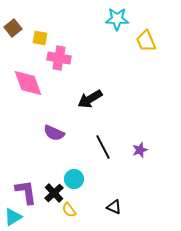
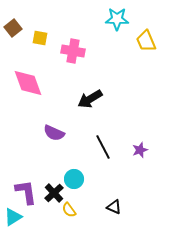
pink cross: moved 14 px right, 7 px up
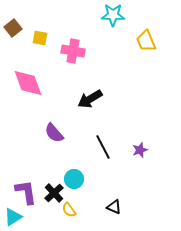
cyan star: moved 4 px left, 4 px up
purple semicircle: rotated 25 degrees clockwise
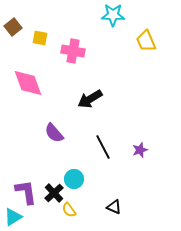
brown square: moved 1 px up
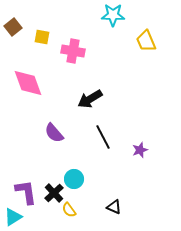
yellow square: moved 2 px right, 1 px up
black line: moved 10 px up
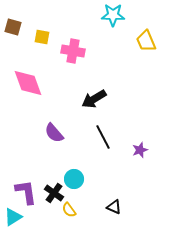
brown square: rotated 36 degrees counterclockwise
black arrow: moved 4 px right
black cross: rotated 12 degrees counterclockwise
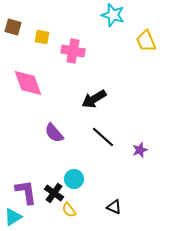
cyan star: rotated 15 degrees clockwise
black line: rotated 20 degrees counterclockwise
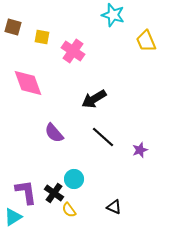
pink cross: rotated 25 degrees clockwise
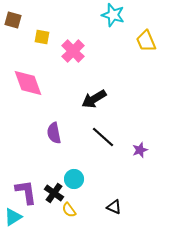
brown square: moved 7 px up
pink cross: rotated 10 degrees clockwise
purple semicircle: rotated 30 degrees clockwise
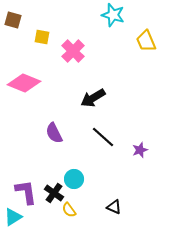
pink diamond: moved 4 px left; rotated 48 degrees counterclockwise
black arrow: moved 1 px left, 1 px up
purple semicircle: rotated 15 degrees counterclockwise
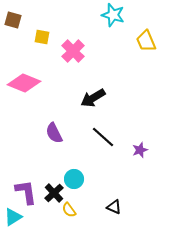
black cross: rotated 12 degrees clockwise
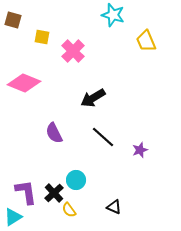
cyan circle: moved 2 px right, 1 px down
